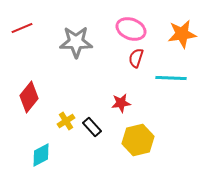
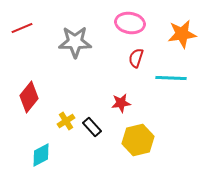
pink ellipse: moved 1 px left, 6 px up; rotated 12 degrees counterclockwise
gray star: moved 1 px left
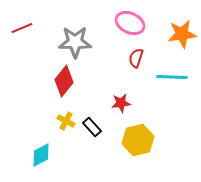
pink ellipse: rotated 16 degrees clockwise
cyan line: moved 1 px right, 1 px up
red diamond: moved 35 px right, 16 px up
yellow cross: rotated 30 degrees counterclockwise
